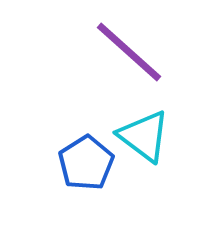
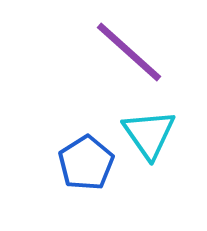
cyan triangle: moved 5 px right, 2 px up; rotated 18 degrees clockwise
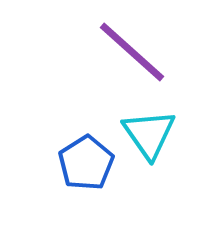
purple line: moved 3 px right
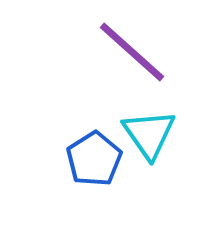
blue pentagon: moved 8 px right, 4 px up
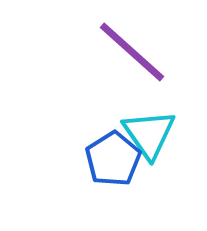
blue pentagon: moved 19 px right
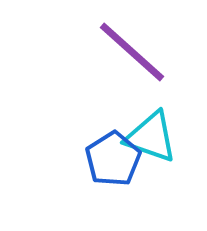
cyan triangle: moved 2 px right, 3 px down; rotated 36 degrees counterclockwise
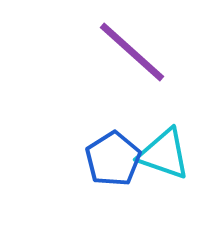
cyan triangle: moved 13 px right, 17 px down
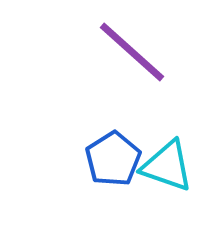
cyan triangle: moved 3 px right, 12 px down
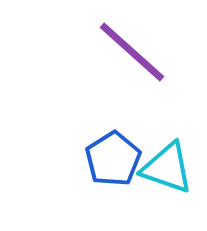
cyan triangle: moved 2 px down
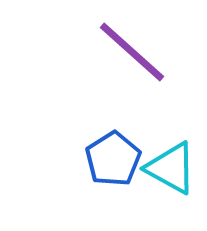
cyan triangle: moved 4 px right; rotated 10 degrees clockwise
